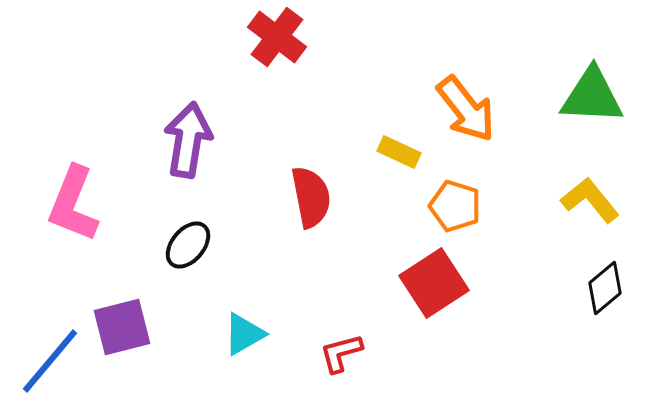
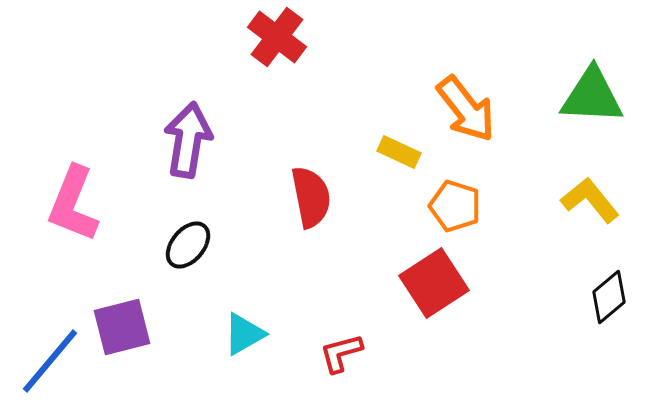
black diamond: moved 4 px right, 9 px down
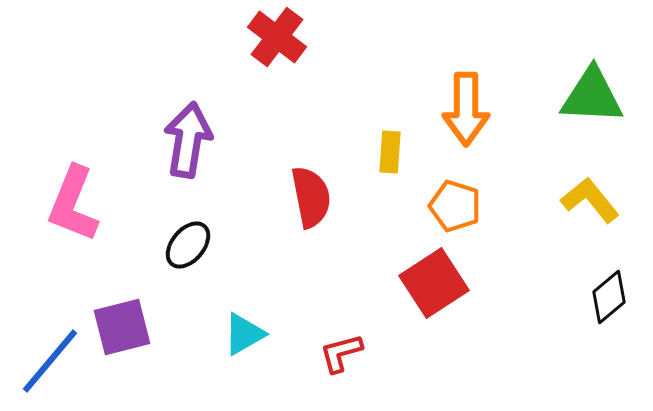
orange arrow: rotated 38 degrees clockwise
yellow rectangle: moved 9 px left; rotated 69 degrees clockwise
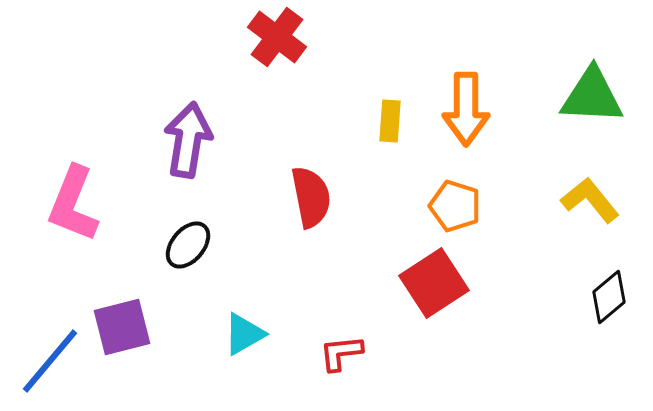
yellow rectangle: moved 31 px up
red L-shape: rotated 9 degrees clockwise
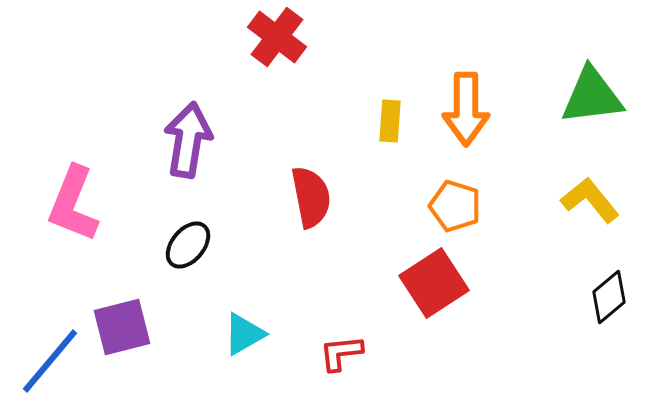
green triangle: rotated 10 degrees counterclockwise
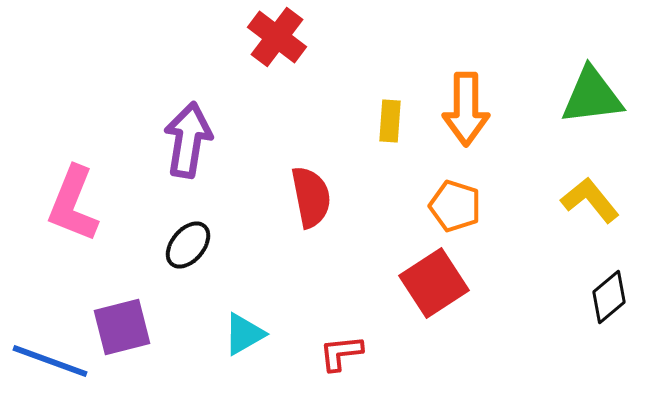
blue line: rotated 70 degrees clockwise
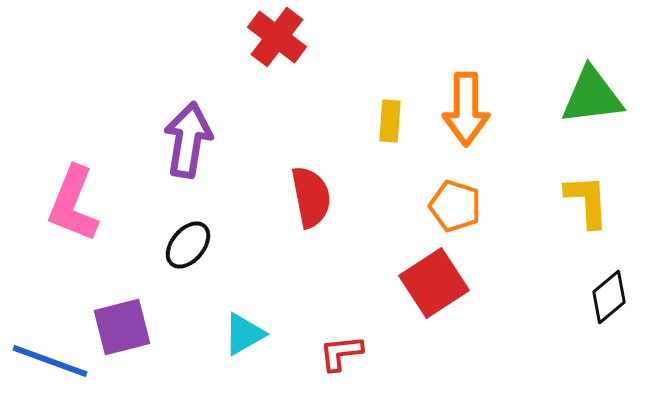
yellow L-shape: moved 3 px left, 1 px down; rotated 36 degrees clockwise
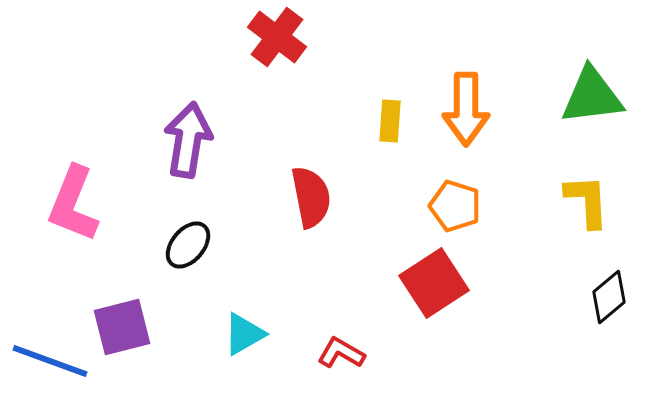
red L-shape: rotated 36 degrees clockwise
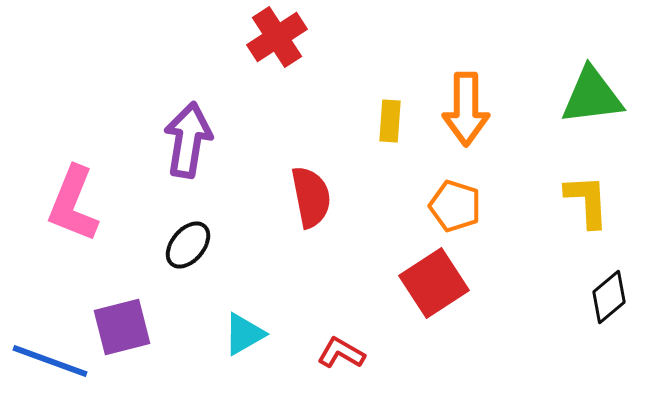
red cross: rotated 20 degrees clockwise
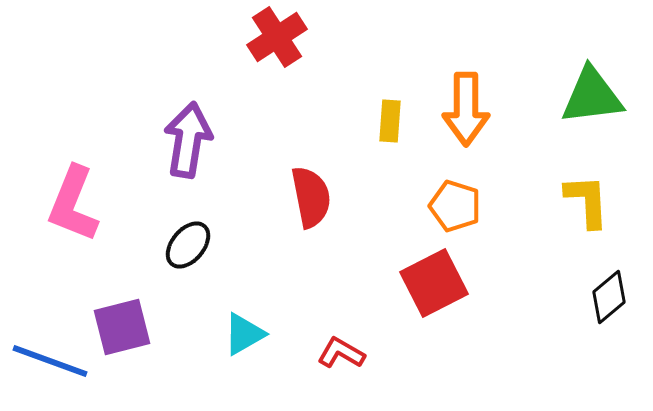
red square: rotated 6 degrees clockwise
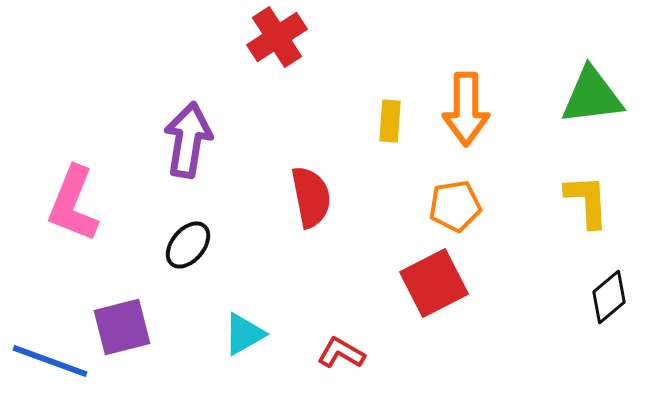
orange pentagon: rotated 27 degrees counterclockwise
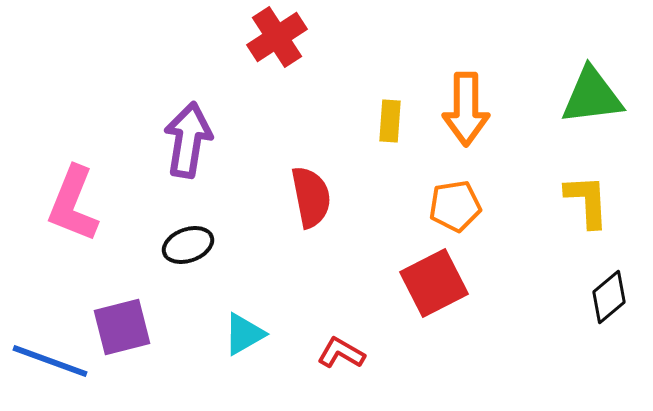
black ellipse: rotated 30 degrees clockwise
